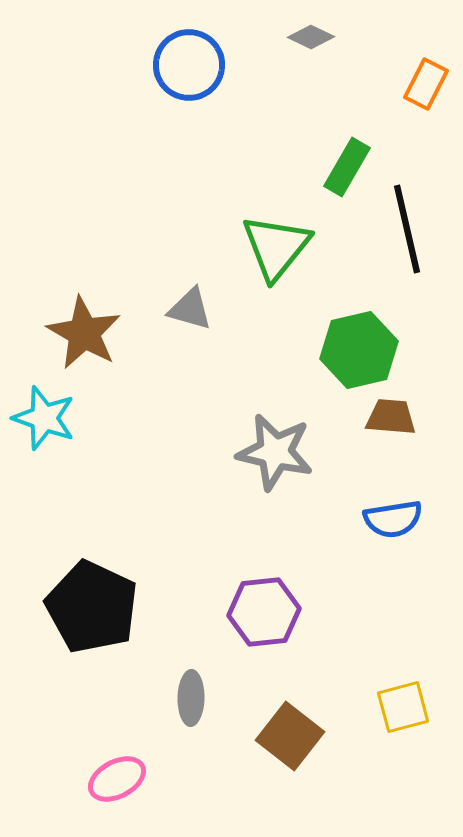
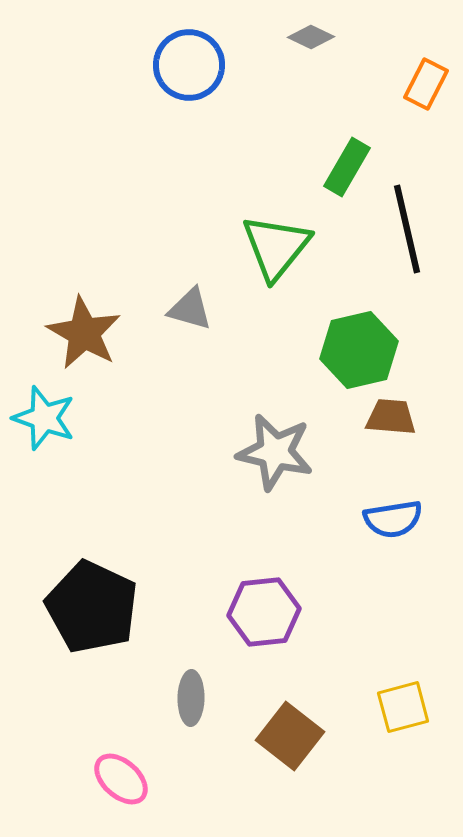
pink ellipse: moved 4 px right; rotated 70 degrees clockwise
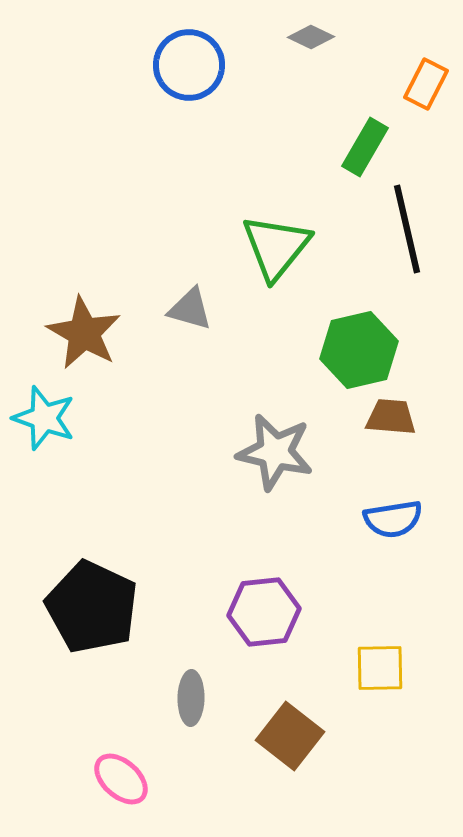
green rectangle: moved 18 px right, 20 px up
yellow square: moved 23 px left, 39 px up; rotated 14 degrees clockwise
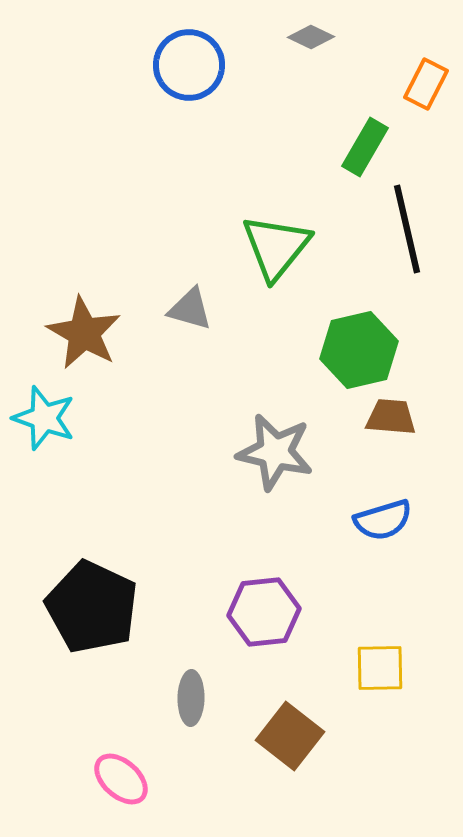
blue semicircle: moved 10 px left, 1 px down; rotated 8 degrees counterclockwise
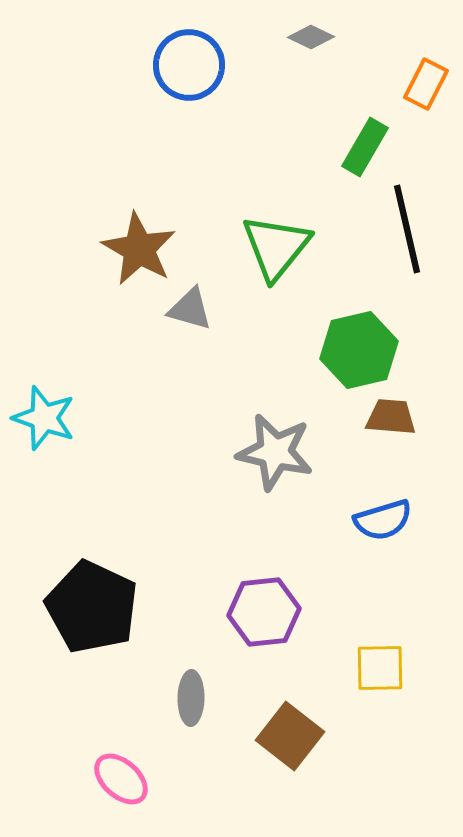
brown star: moved 55 px right, 84 px up
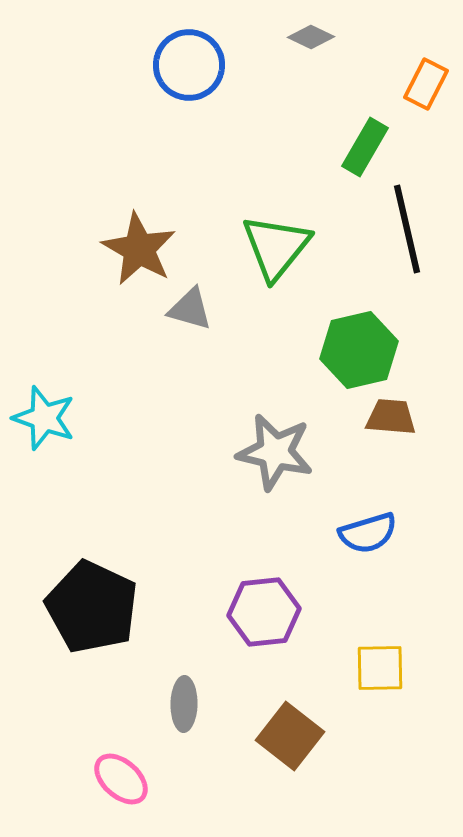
blue semicircle: moved 15 px left, 13 px down
gray ellipse: moved 7 px left, 6 px down
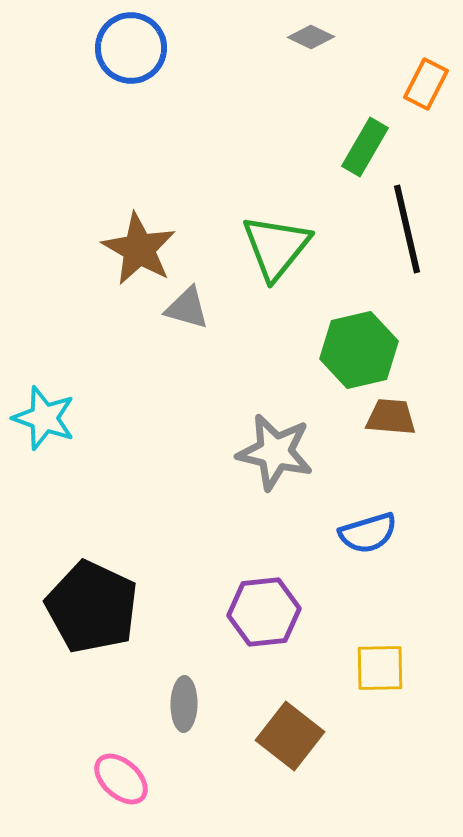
blue circle: moved 58 px left, 17 px up
gray triangle: moved 3 px left, 1 px up
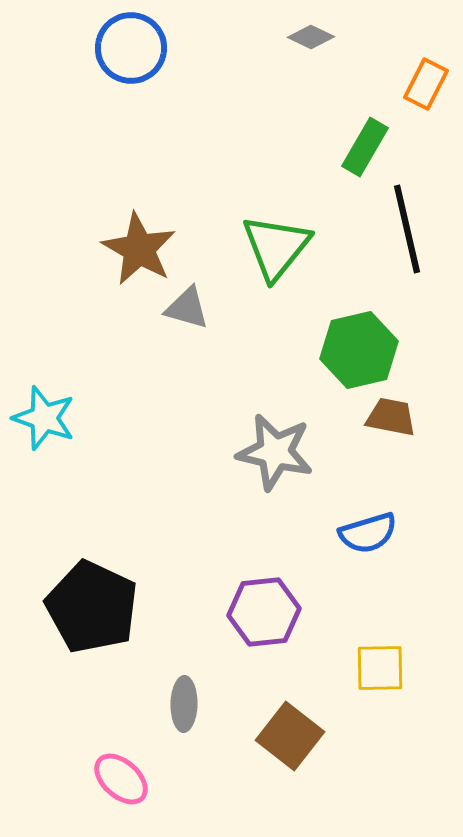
brown trapezoid: rotated 6 degrees clockwise
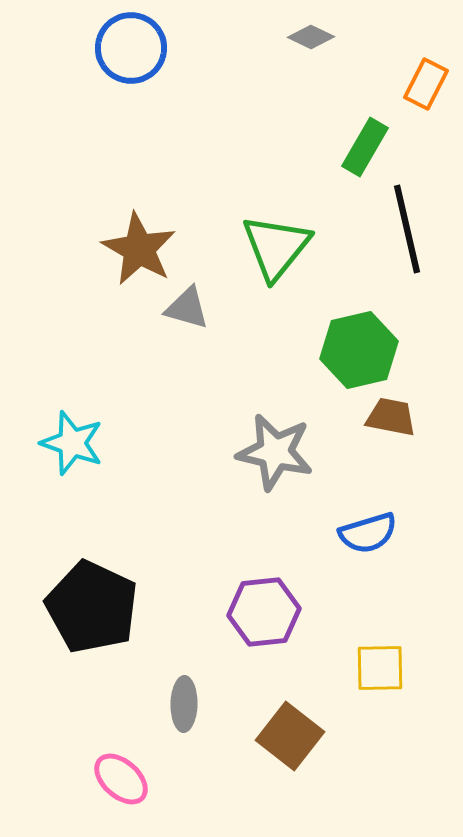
cyan star: moved 28 px right, 25 px down
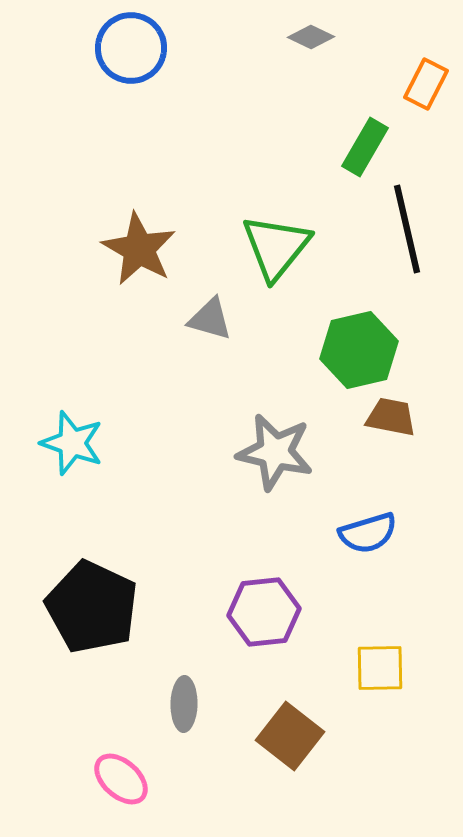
gray triangle: moved 23 px right, 11 px down
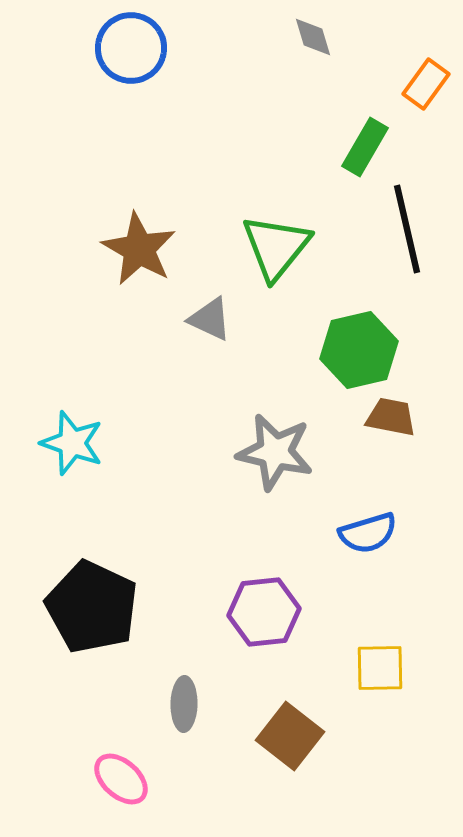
gray diamond: moved 2 px right; rotated 48 degrees clockwise
orange rectangle: rotated 9 degrees clockwise
gray triangle: rotated 9 degrees clockwise
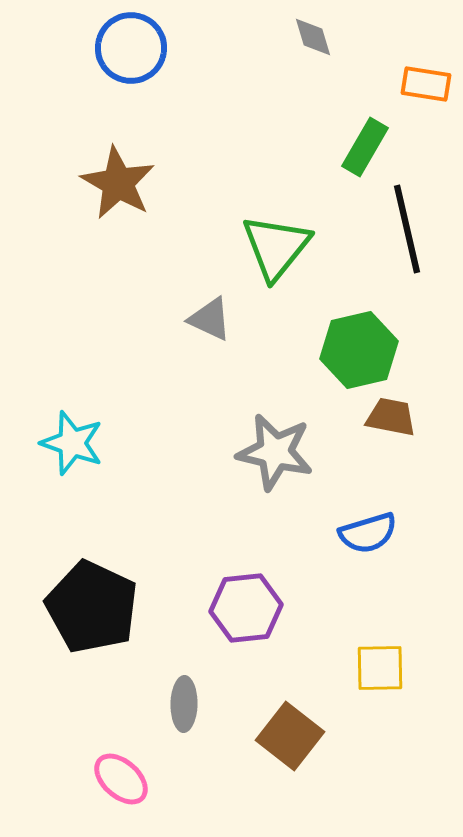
orange rectangle: rotated 63 degrees clockwise
brown star: moved 21 px left, 66 px up
purple hexagon: moved 18 px left, 4 px up
